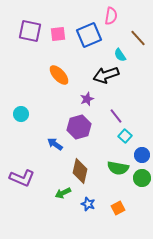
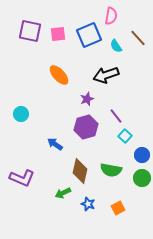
cyan semicircle: moved 4 px left, 9 px up
purple hexagon: moved 7 px right
green semicircle: moved 7 px left, 2 px down
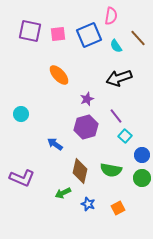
black arrow: moved 13 px right, 3 px down
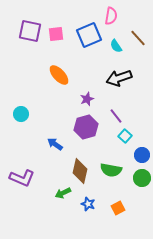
pink square: moved 2 px left
